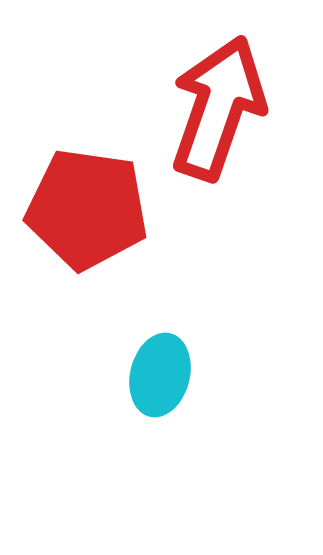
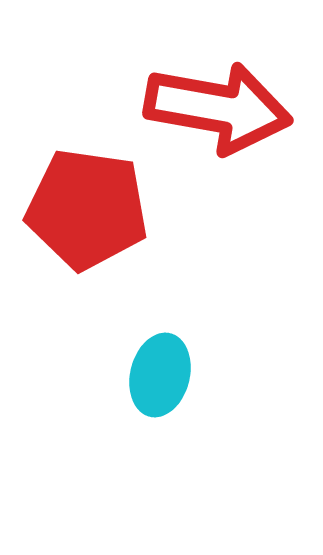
red arrow: rotated 81 degrees clockwise
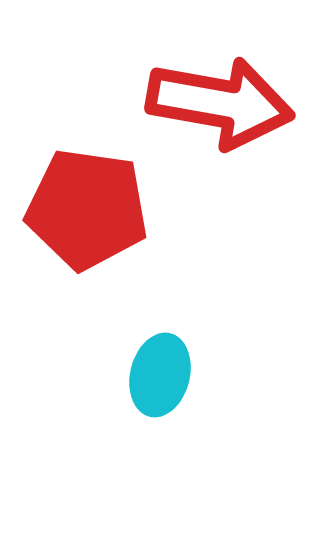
red arrow: moved 2 px right, 5 px up
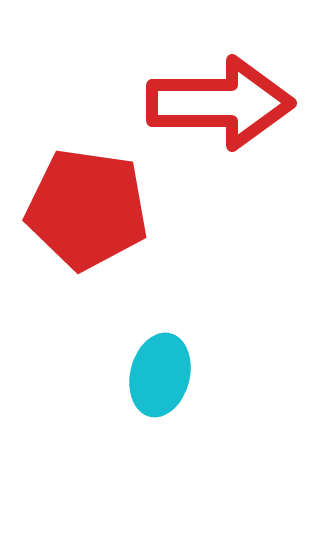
red arrow: rotated 10 degrees counterclockwise
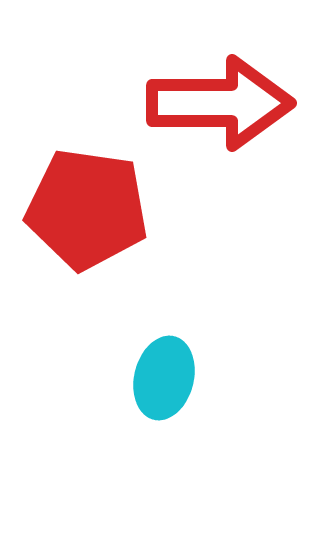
cyan ellipse: moved 4 px right, 3 px down
